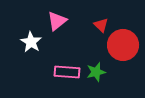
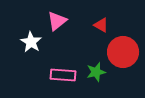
red triangle: rotated 14 degrees counterclockwise
red circle: moved 7 px down
pink rectangle: moved 4 px left, 3 px down
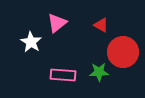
pink triangle: moved 2 px down
green star: moved 3 px right; rotated 12 degrees clockwise
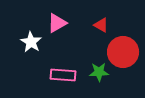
pink triangle: rotated 10 degrees clockwise
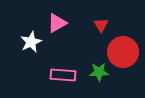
red triangle: rotated 28 degrees clockwise
white star: rotated 15 degrees clockwise
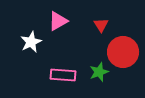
pink triangle: moved 1 px right, 2 px up
green star: rotated 18 degrees counterclockwise
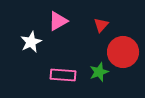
red triangle: rotated 14 degrees clockwise
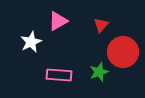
pink rectangle: moved 4 px left
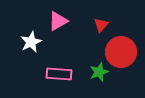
red circle: moved 2 px left
pink rectangle: moved 1 px up
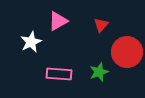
red circle: moved 6 px right
